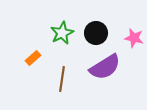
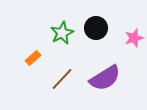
black circle: moved 5 px up
pink star: rotated 30 degrees counterclockwise
purple semicircle: moved 11 px down
brown line: rotated 35 degrees clockwise
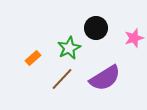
green star: moved 7 px right, 15 px down
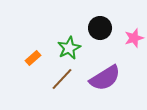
black circle: moved 4 px right
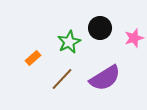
green star: moved 6 px up
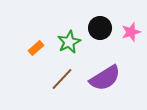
pink star: moved 3 px left, 6 px up
orange rectangle: moved 3 px right, 10 px up
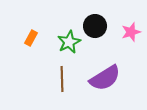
black circle: moved 5 px left, 2 px up
orange rectangle: moved 5 px left, 10 px up; rotated 21 degrees counterclockwise
brown line: rotated 45 degrees counterclockwise
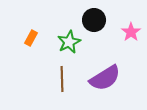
black circle: moved 1 px left, 6 px up
pink star: rotated 18 degrees counterclockwise
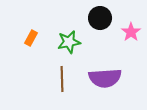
black circle: moved 6 px right, 2 px up
green star: rotated 15 degrees clockwise
purple semicircle: rotated 28 degrees clockwise
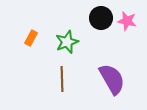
black circle: moved 1 px right
pink star: moved 4 px left, 11 px up; rotated 24 degrees counterclockwise
green star: moved 2 px left; rotated 10 degrees counterclockwise
purple semicircle: moved 7 px right, 1 px down; rotated 116 degrees counterclockwise
